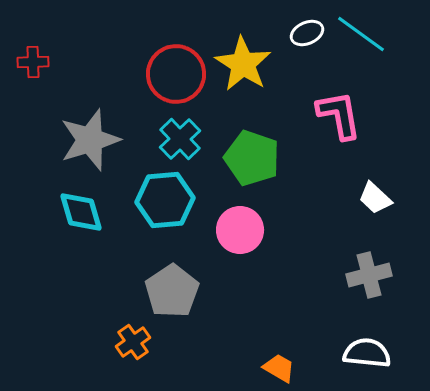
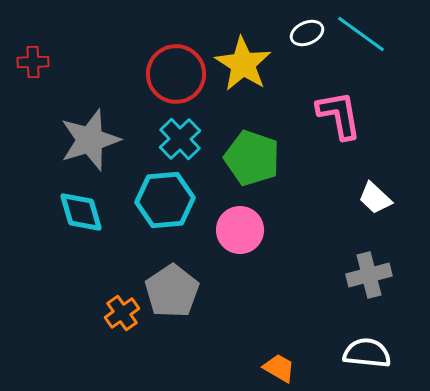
orange cross: moved 11 px left, 29 px up
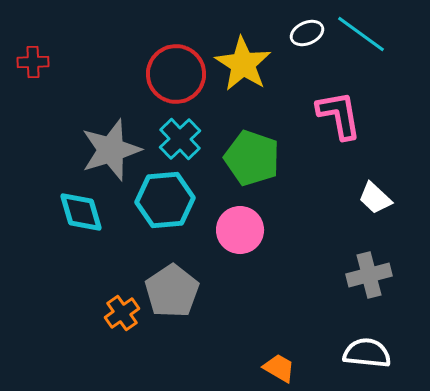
gray star: moved 21 px right, 10 px down
